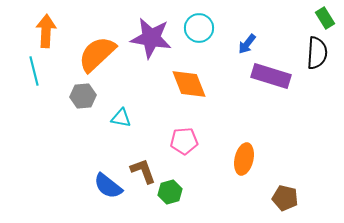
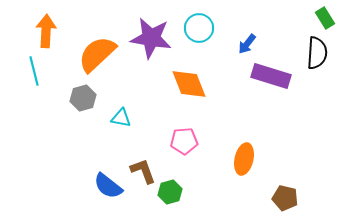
gray hexagon: moved 2 px down; rotated 10 degrees counterclockwise
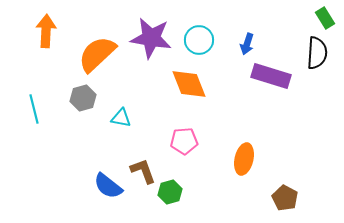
cyan circle: moved 12 px down
blue arrow: rotated 20 degrees counterclockwise
cyan line: moved 38 px down
brown pentagon: rotated 15 degrees clockwise
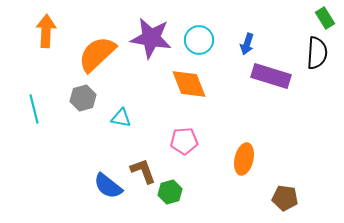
brown pentagon: rotated 20 degrees counterclockwise
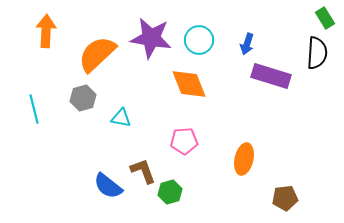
brown pentagon: rotated 15 degrees counterclockwise
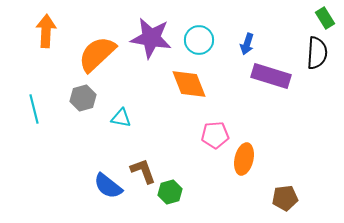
pink pentagon: moved 31 px right, 6 px up
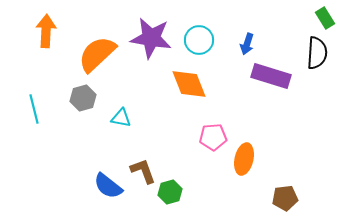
pink pentagon: moved 2 px left, 2 px down
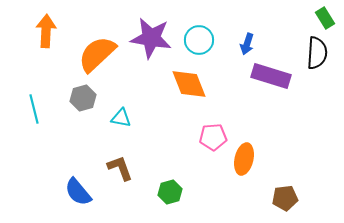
brown L-shape: moved 23 px left, 3 px up
blue semicircle: moved 30 px left, 6 px down; rotated 12 degrees clockwise
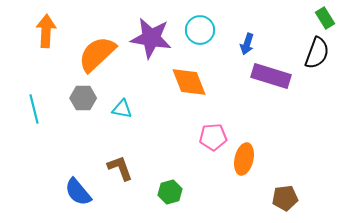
cyan circle: moved 1 px right, 10 px up
black semicircle: rotated 16 degrees clockwise
orange diamond: moved 2 px up
gray hexagon: rotated 15 degrees clockwise
cyan triangle: moved 1 px right, 9 px up
